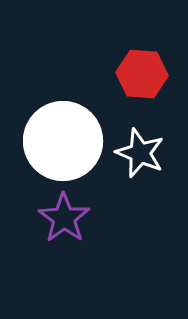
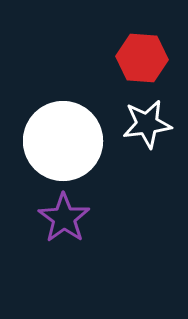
red hexagon: moved 16 px up
white star: moved 7 px right, 29 px up; rotated 30 degrees counterclockwise
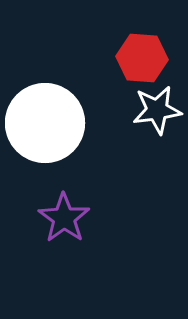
white star: moved 10 px right, 14 px up
white circle: moved 18 px left, 18 px up
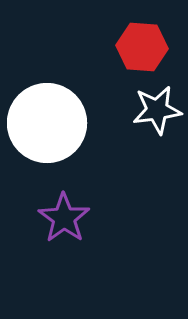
red hexagon: moved 11 px up
white circle: moved 2 px right
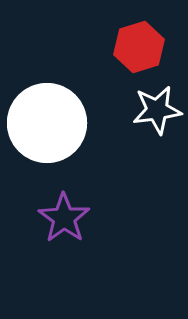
red hexagon: moved 3 px left; rotated 21 degrees counterclockwise
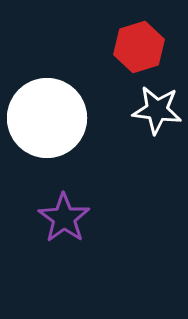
white star: rotated 15 degrees clockwise
white circle: moved 5 px up
